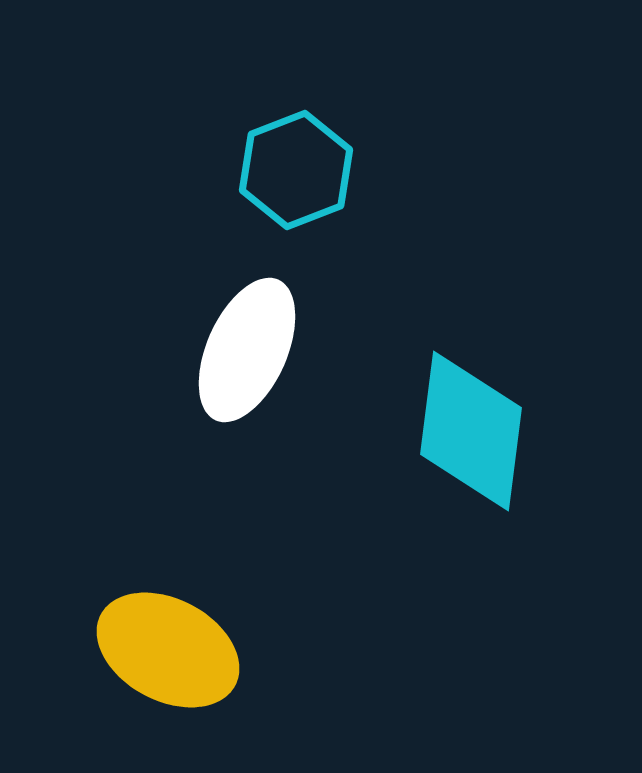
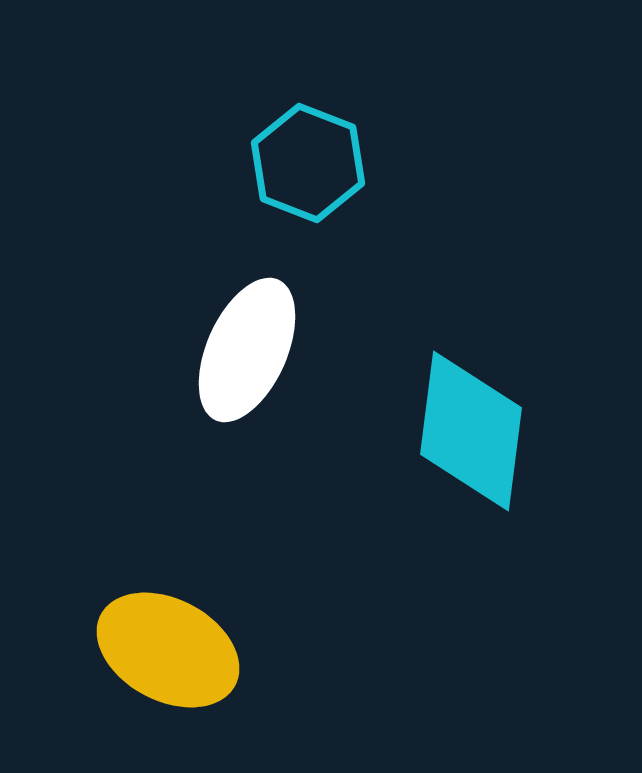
cyan hexagon: moved 12 px right, 7 px up; rotated 18 degrees counterclockwise
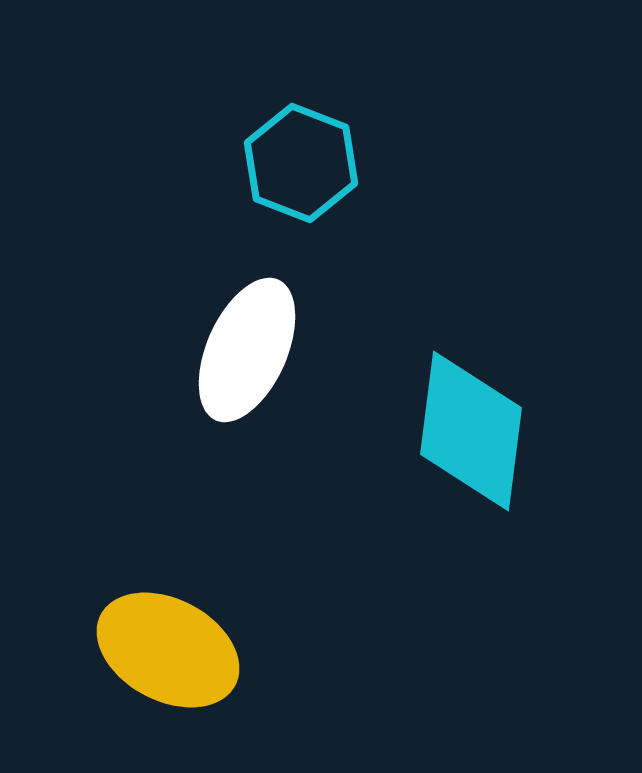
cyan hexagon: moved 7 px left
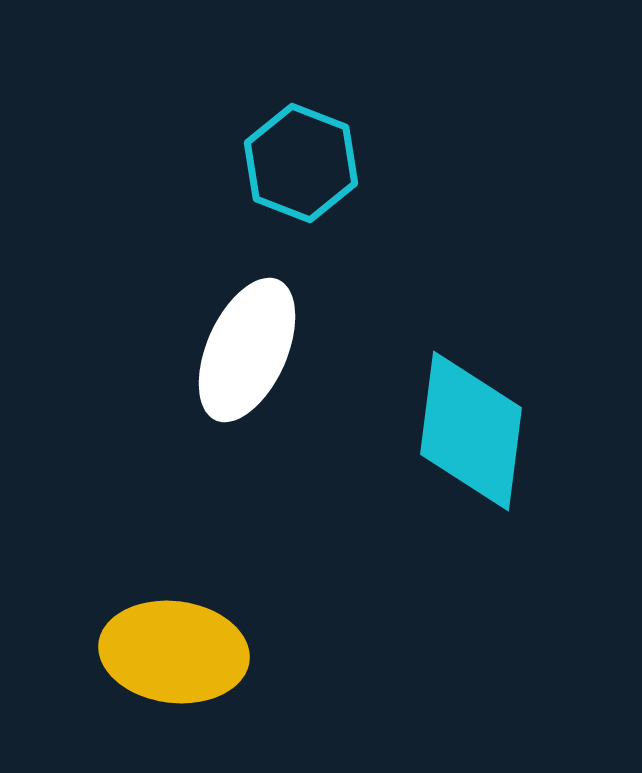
yellow ellipse: moved 6 px right, 2 px down; rotated 21 degrees counterclockwise
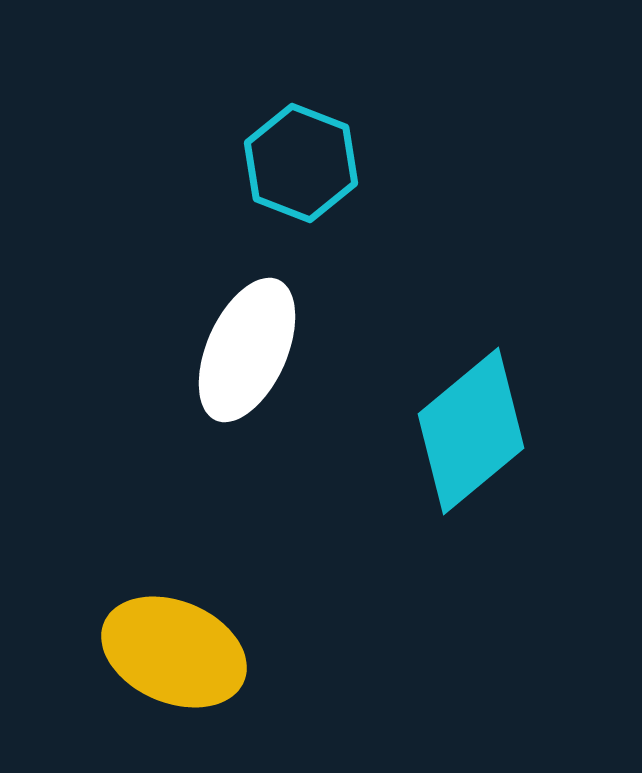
cyan diamond: rotated 43 degrees clockwise
yellow ellipse: rotated 16 degrees clockwise
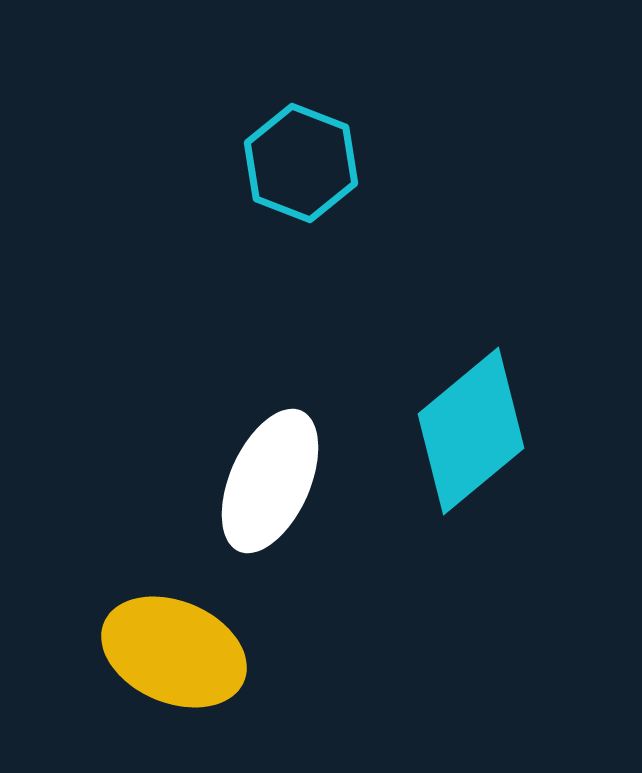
white ellipse: moved 23 px right, 131 px down
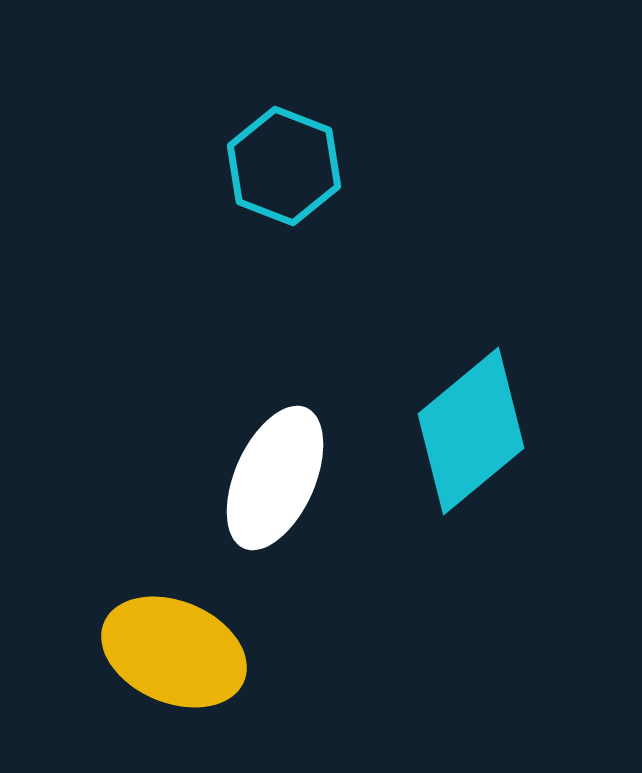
cyan hexagon: moved 17 px left, 3 px down
white ellipse: moved 5 px right, 3 px up
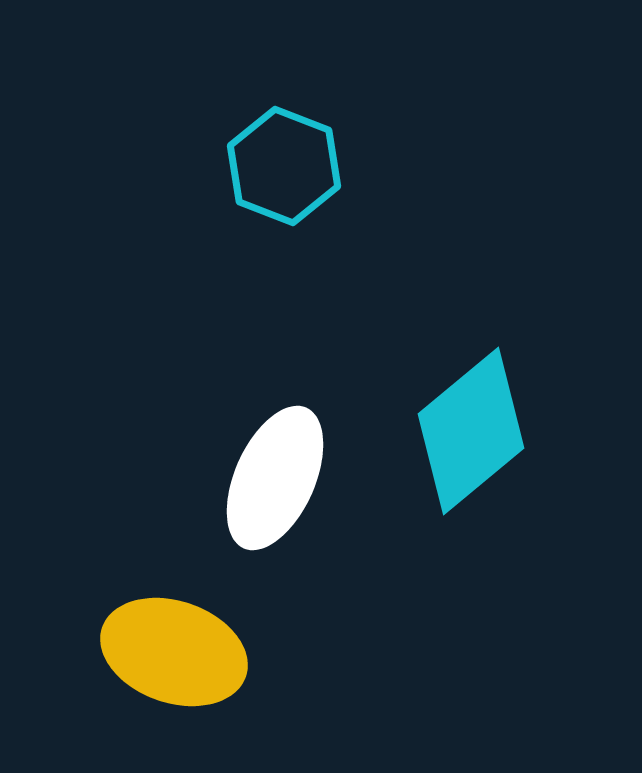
yellow ellipse: rotated 4 degrees counterclockwise
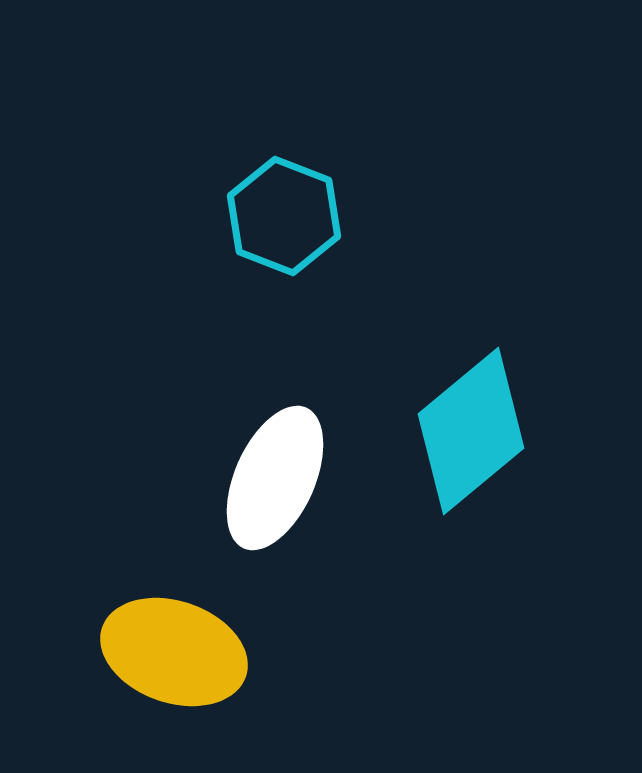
cyan hexagon: moved 50 px down
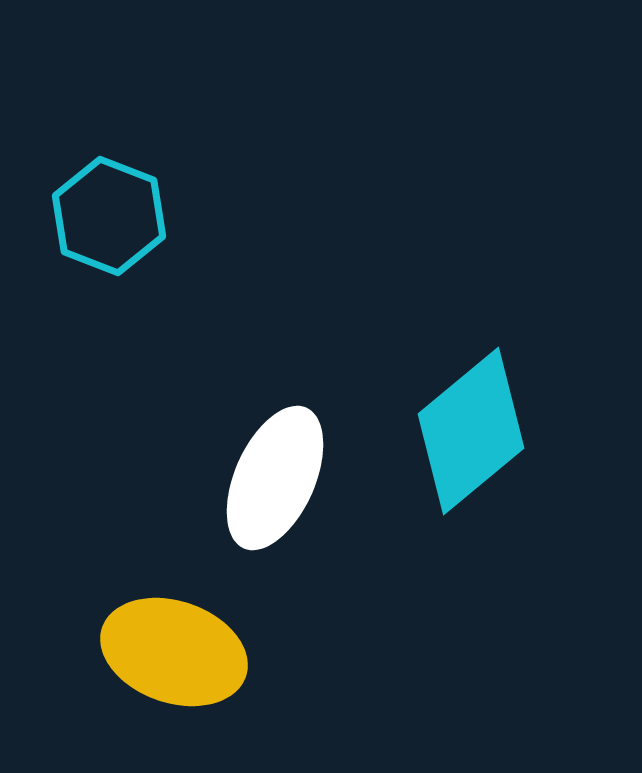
cyan hexagon: moved 175 px left
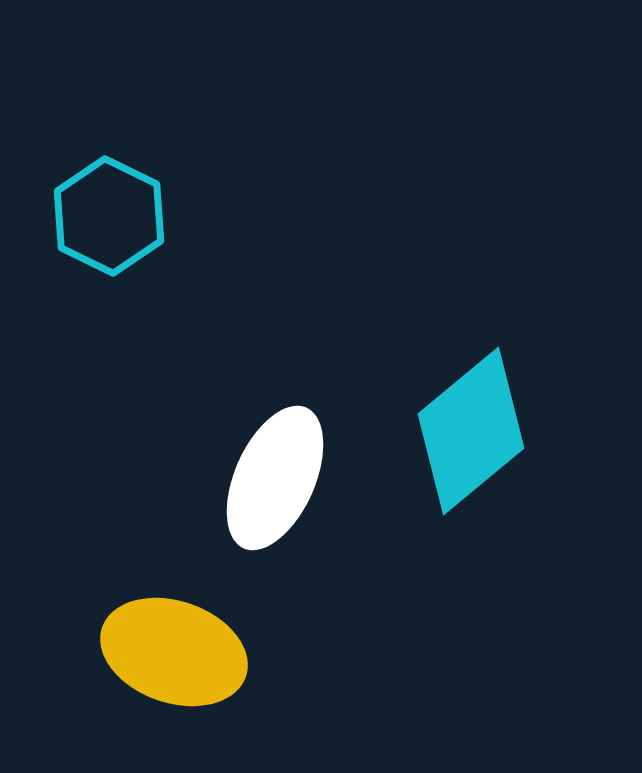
cyan hexagon: rotated 5 degrees clockwise
